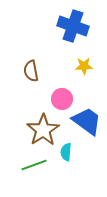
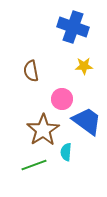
blue cross: moved 1 px down
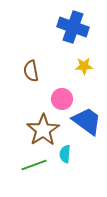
cyan semicircle: moved 1 px left, 2 px down
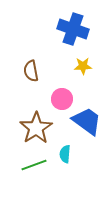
blue cross: moved 2 px down
yellow star: moved 1 px left
brown star: moved 7 px left, 2 px up
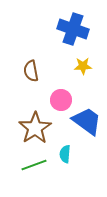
pink circle: moved 1 px left, 1 px down
brown star: moved 1 px left
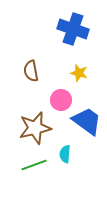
yellow star: moved 4 px left, 7 px down; rotated 18 degrees clockwise
brown star: rotated 20 degrees clockwise
